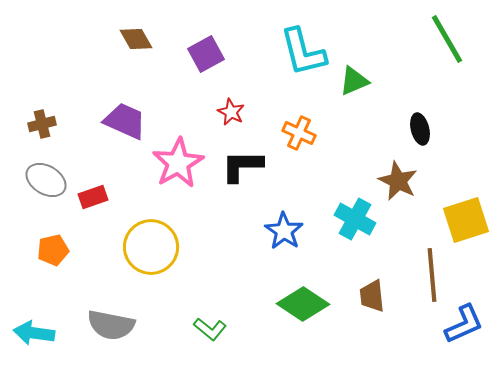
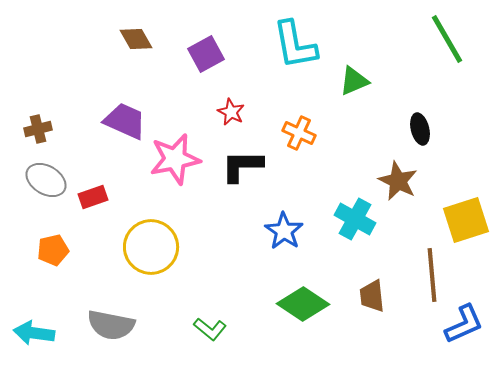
cyan L-shape: moved 8 px left, 7 px up; rotated 4 degrees clockwise
brown cross: moved 4 px left, 5 px down
pink star: moved 3 px left, 4 px up; rotated 18 degrees clockwise
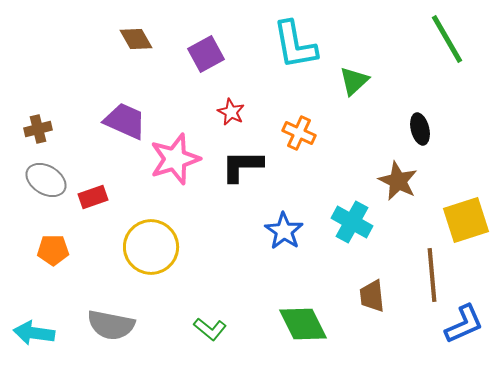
green triangle: rotated 20 degrees counterclockwise
pink star: rotated 6 degrees counterclockwise
cyan cross: moved 3 px left, 3 px down
orange pentagon: rotated 12 degrees clockwise
green diamond: moved 20 px down; rotated 30 degrees clockwise
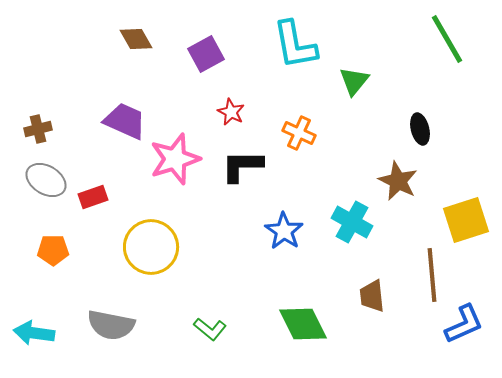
green triangle: rotated 8 degrees counterclockwise
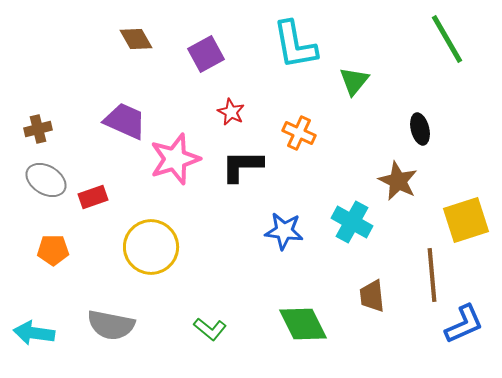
blue star: rotated 27 degrees counterclockwise
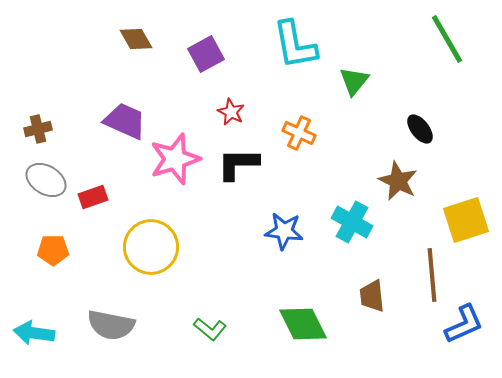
black ellipse: rotated 24 degrees counterclockwise
black L-shape: moved 4 px left, 2 px up
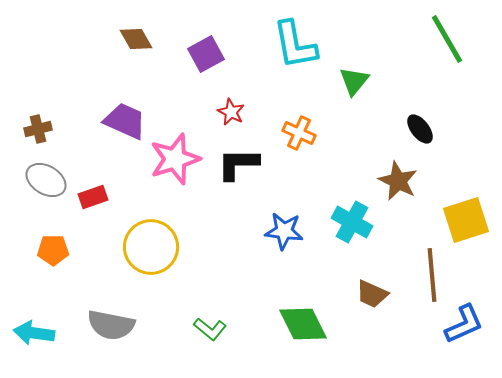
brown trapezoid: moved 2 px up; rotated 60 degrees counterclockwise
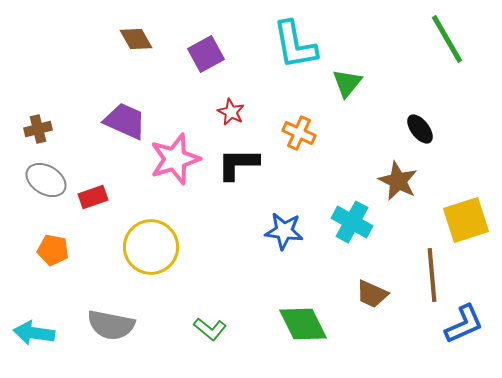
green triangle: moved 7 px left, 2 px down
orange pentagon: rotated 12 degrees clockwise
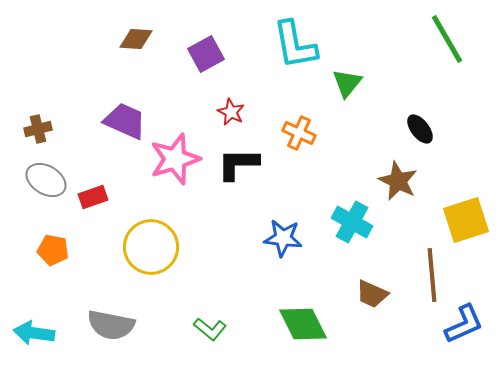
brown diamond: rotated 56 degrees counterclockwise
blue star: moved 1 px left, 7 px down
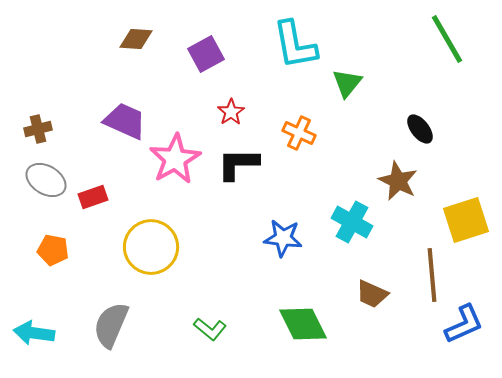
red star: rotated 12 degrees clockwise
pink star: rotated 12 degrees counterclockwise
gray semicircle: rotated 102 degrees clockwise
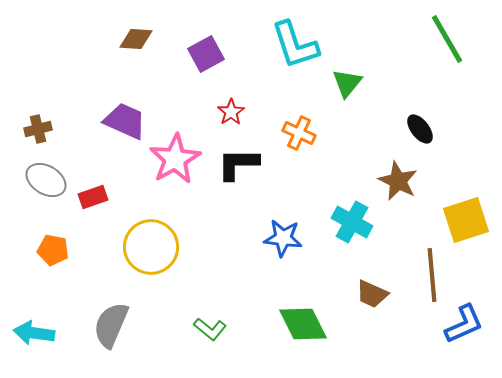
cyan L-shape: rotated 8 degrees counterclockwise
